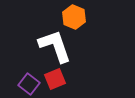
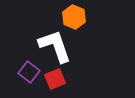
purple square: moved 12 px up
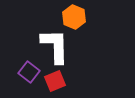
white L-shape: rotated 18 degrees clockwise
red square: moved 2 px down
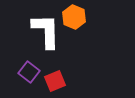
white L-shape: moved 9 px left, 15 px up
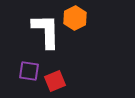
orange hexagon: moved 1 px right, 1 px down; rotated 10 degrees clockwise
purple square: moved 1 px up; rotated 30 degrees counterclockwise
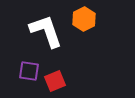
orange hexagon: moved 9 px right, 1 px down
white L-shape: rotated 18 degrees counterclockwise
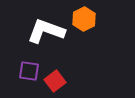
white L-shape: rotated 51 degrees counterclockwise
red square: rotated 15 degrees counterclockwise
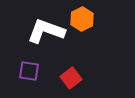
orange hexagon: moved 2 px left
red square: moved 16 px right, 3 px up
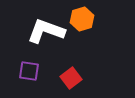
orange hexagon: rotated 10 degrees clockwise
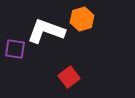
purple square: moved 14 px left, 22 px up
red square: moved 2 px left, 1 px up
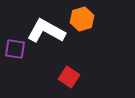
white L-shape: rotated 9 degrees clockwise
red square: rotated 20 degrees counterclockwise
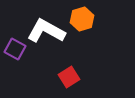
purple square: rotated 20 degrees clockwise
red square: rotated 25 degrees clockwise
